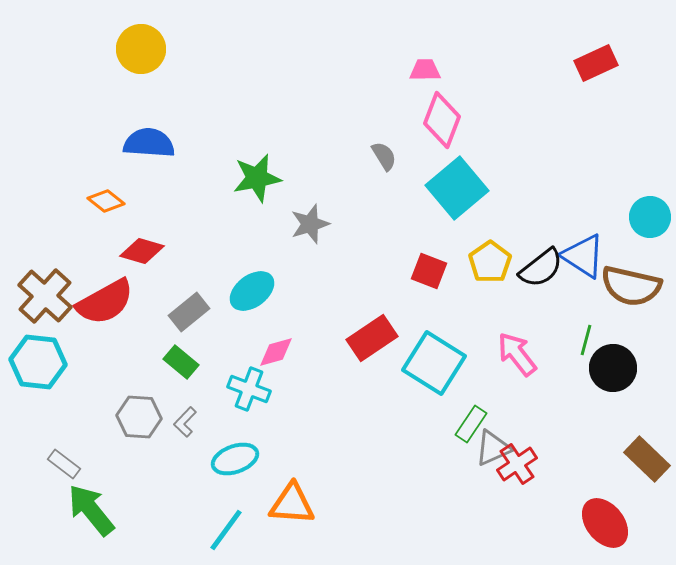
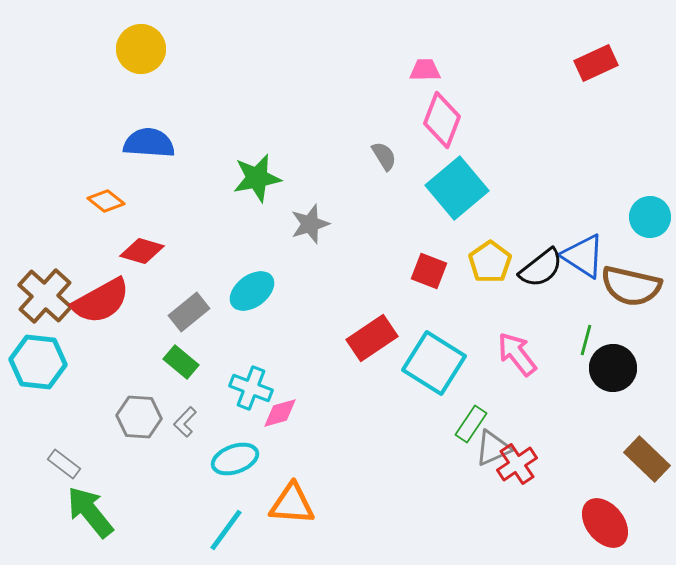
red semicircle at (105, 302): moved 4 px left, 1 px up
pink diamond at (276, 352): moved 4 px right, 61 px down
cyan cross at (249, 389): moved 2 px right, 1 px up
green arrow at (91, 510): moved 1 px left, 2 px down
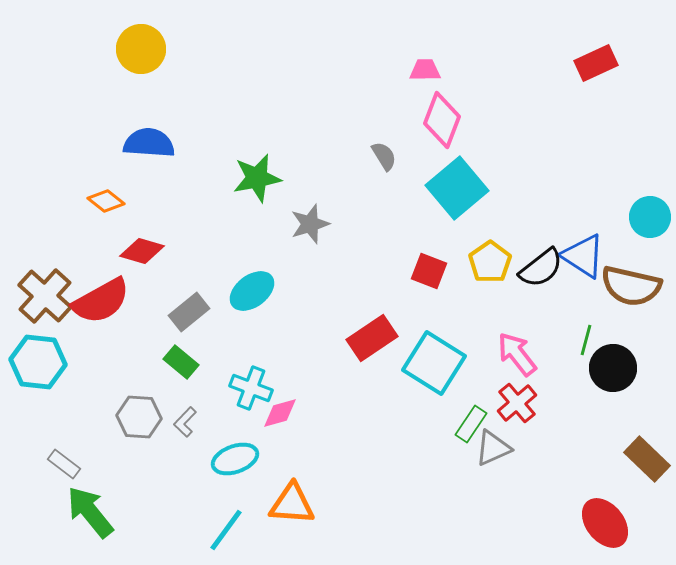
red cross at (517, 464): moved 61 px up; rotated 6 degrees counterclockwise
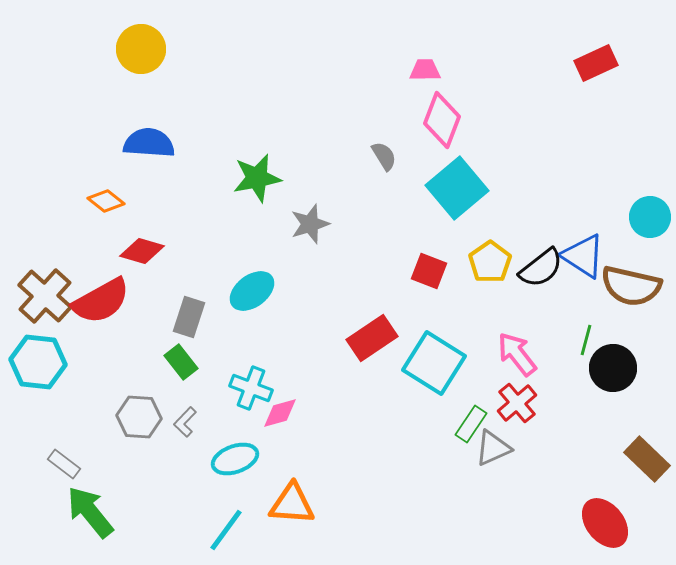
gray rectangle at (189, 312): moved 5 px down; rotated 33 degrees counterclockwise
green rectangle at (181, 362): rotated 12 degrees clockwise
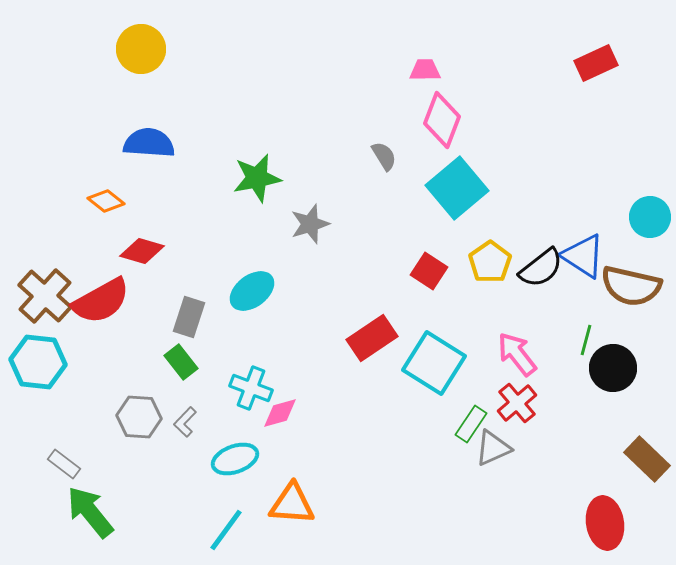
red square at (429, 271): rotated 12 degrees clockwise
red ellipse at (605, 523): rotated 30 degrees clockwise
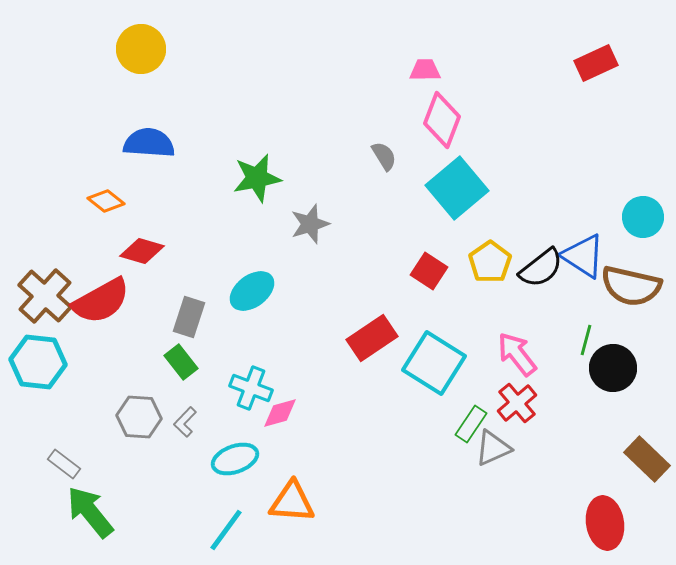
cyan circle at (650, 217): moved 7 px left
orange triangle at (292, 504): moved 2 px up
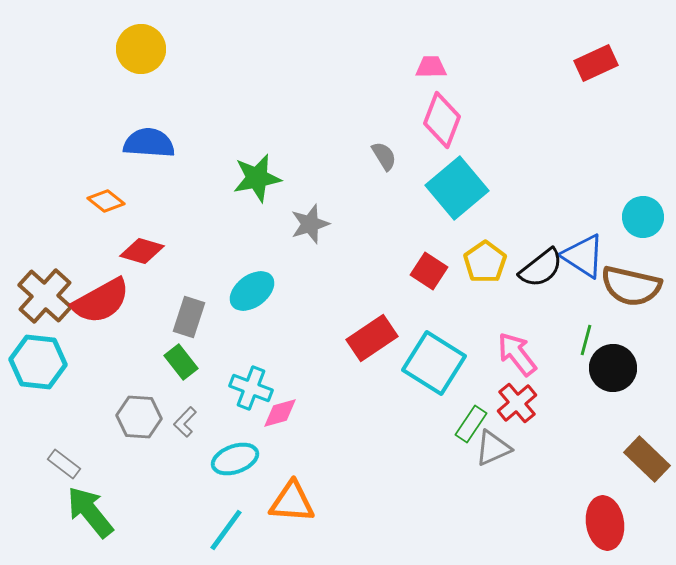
pink trapezoid at (425, 70): moved 6 px right, 3 px up
yellow pentagon at (490, 262): moved 5 px left
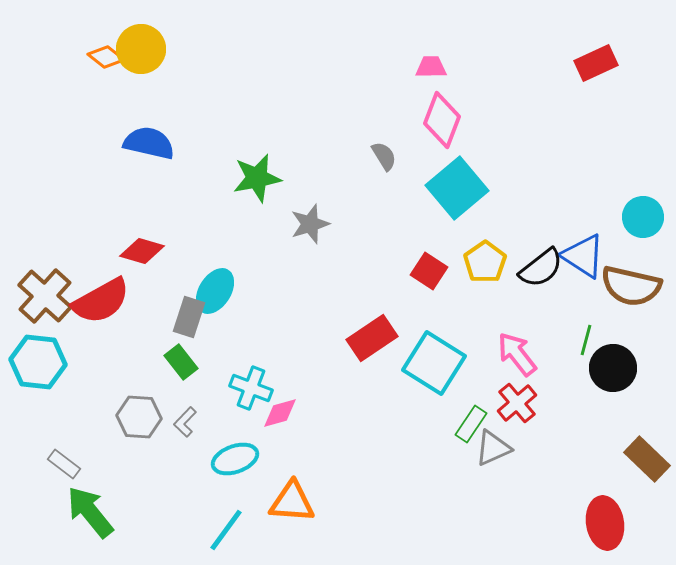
blue semicircle at (149, 143): rotated 9 degrees clockwise
orange diamond at (106, 201): moved 144 px up
cyan ellipse at (252, 291): moved 37 px left; rotated 21 degrees counterclockwise
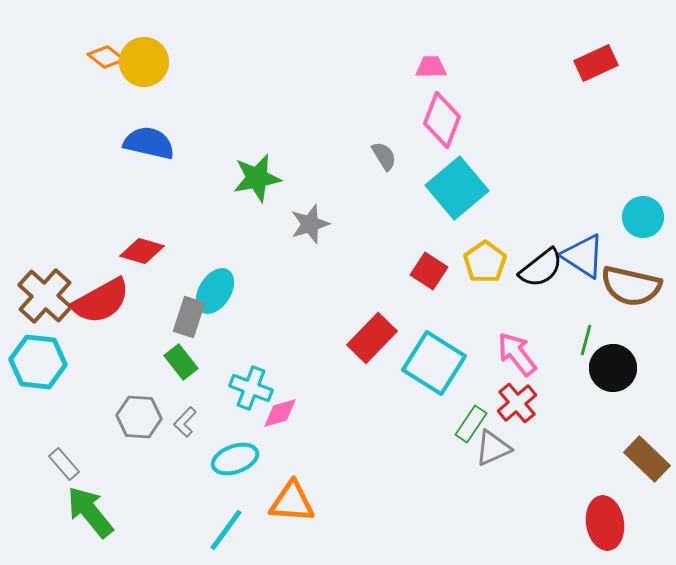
yellow circle at (141, 49): moved 3 px right, 13 px down
red rectangle at (372, 338): rotated 12 degrees counterclockwise
gray rectangle at (64, 464): rotated 12 degrees clockwise
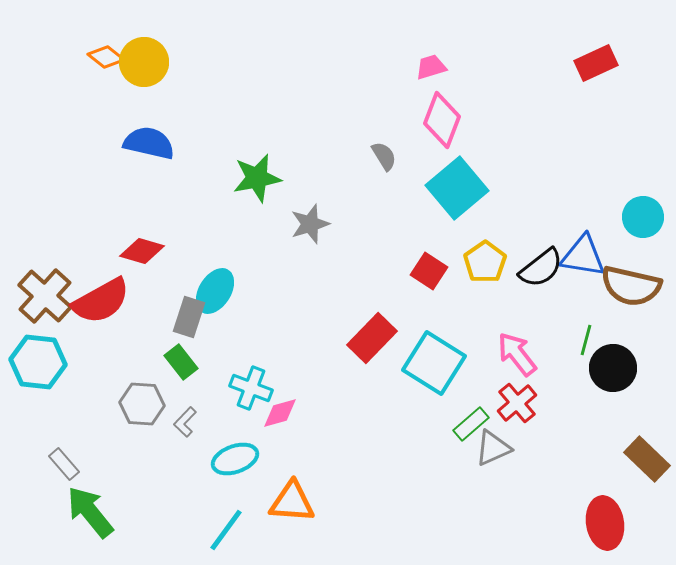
pink trapezoid at (431, 67): rotated 16 degrees counterclockwise
blue triangle at (583, 256): rotated 24 degrees counterclockwise
gray hexagon at (139, 417): moved 3 px right, 13 px up
green rectangle at (471, 424): rotated 15 degrees clockwise
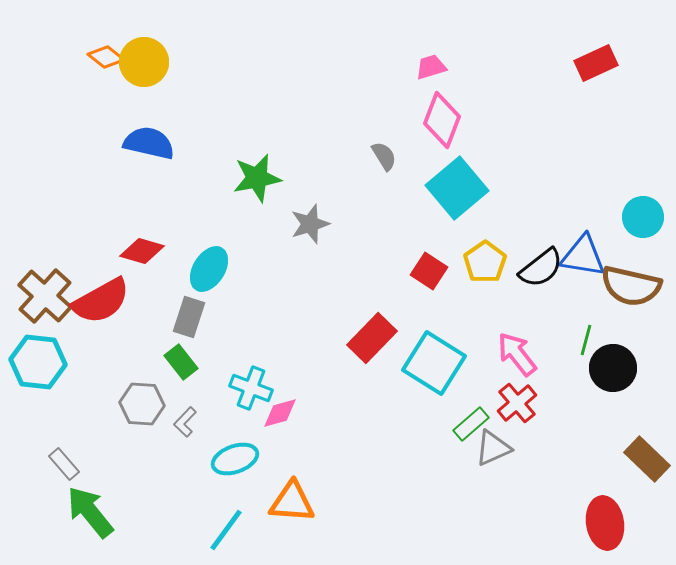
cyan ellipse at (215, 291): moved 6 px left, 22 px up
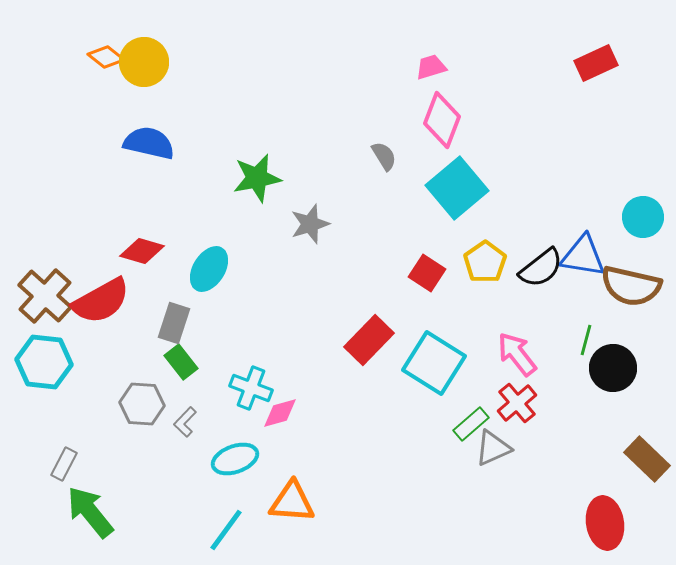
red square at (429, 271): moved 2 px left, 2 px down
gray rectangle at (189, 317): moved 15 px left, 6 px down
red rectangle at (372, 338): moved 3 px left, 2 px down
cyan hexagon at (38, 362): moved 6 px right
gray rectangle at (64, 464): rotated 68 degrees clockwise
